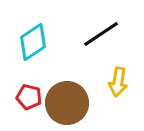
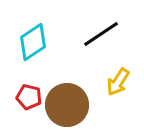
yellow arrow: rotated 24 degrees clockwise
brown circle: moved 2 px down
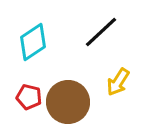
black line: moved 2 px up; rotated 9 degrees counterclockwise
brown circle: moved 1 px right, 3 px up
